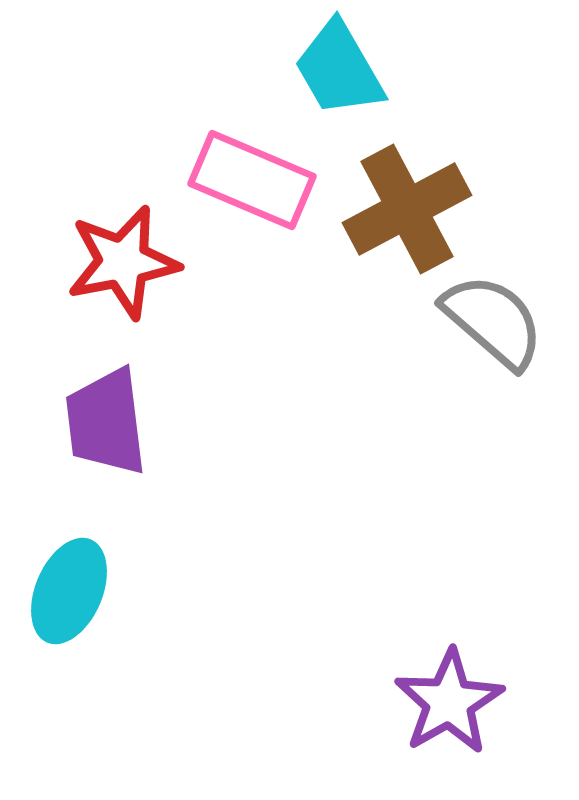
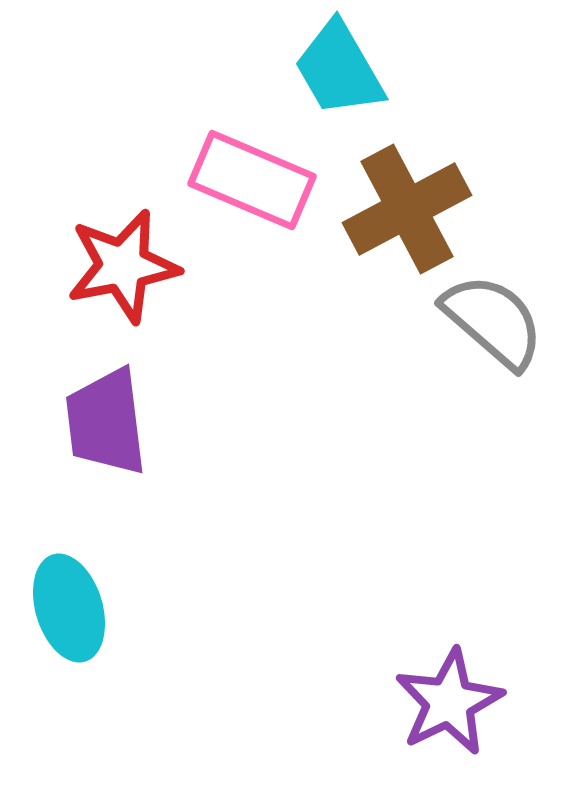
red star: moved 4 px down
cyan ellipse: moved 17 px down; rotated 40 degrees counterclockwise
purple star: rotated 4 degrees clockwise
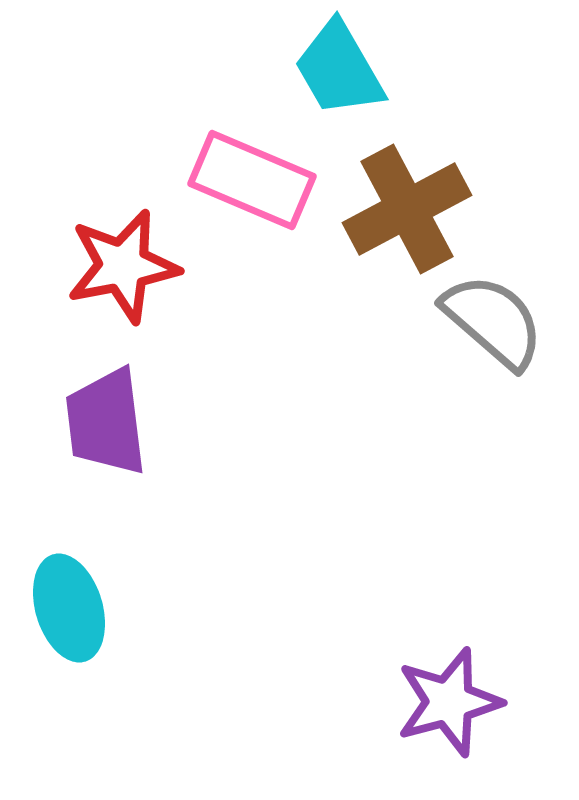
purple star: rotated 11 degrees clockwise
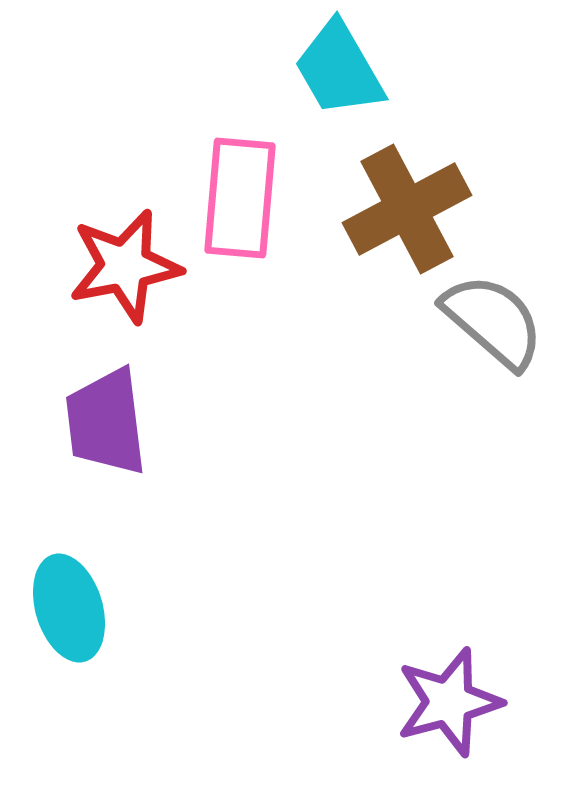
pink rectangle: moved 12 px left, 18 px down; rotated 72 degrees clockwise
red star: moved 2 px right
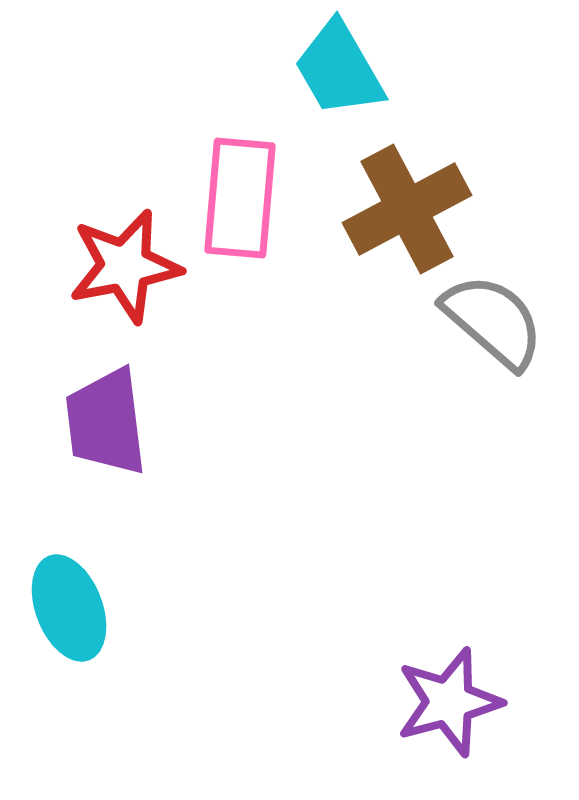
cyan ellipse: rotated 4 degrees counterclockwise
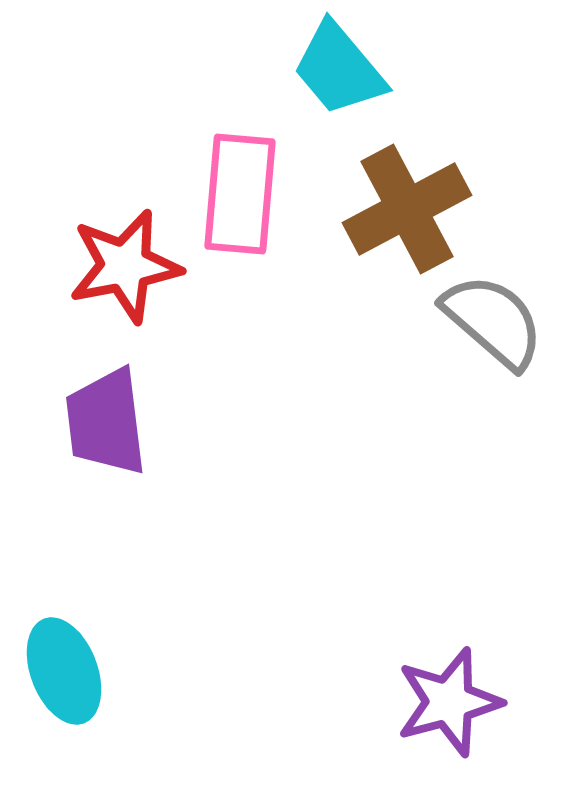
cyan trapezoid: rotated 10 degrees counterclockwise
pink rectangle: moved 4 px up
cyan ellipse: moved 5 px left, 63 px down
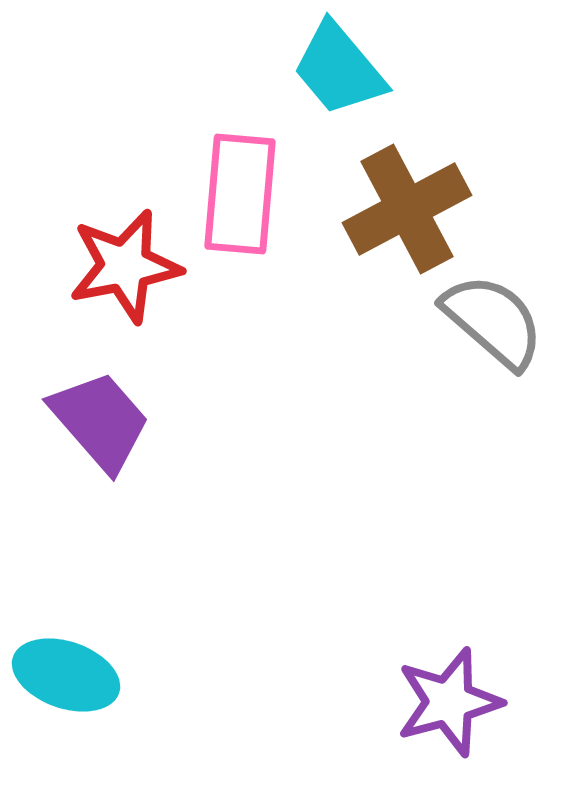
purple trapezoid: moved 6 px left, 1 px up; rotated 146 degrees clockwise
cyan ellipse: moved 2 px right, 4 px down; rotated 50 degrees counterclockwise
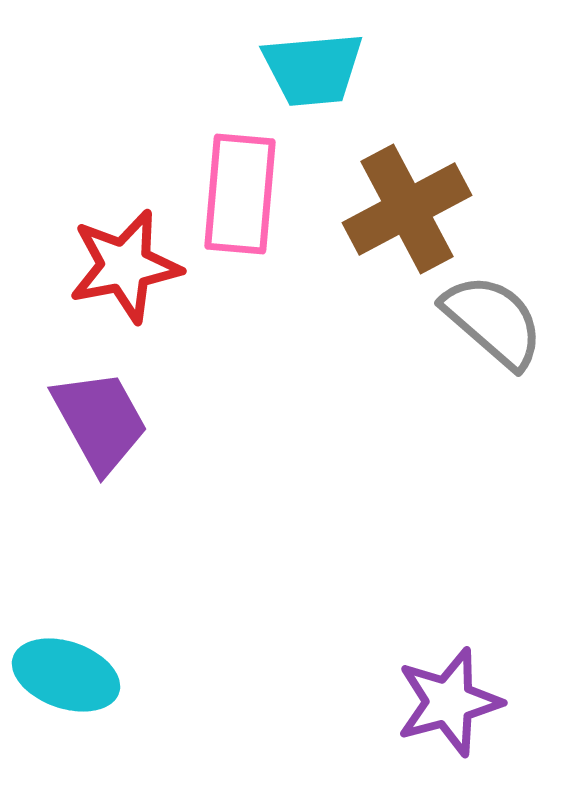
cyan trapezoid: moved 26 px left; rotated 55 degrees counterclockwise
purple trapezoid: rotated 12 degrees clockwise
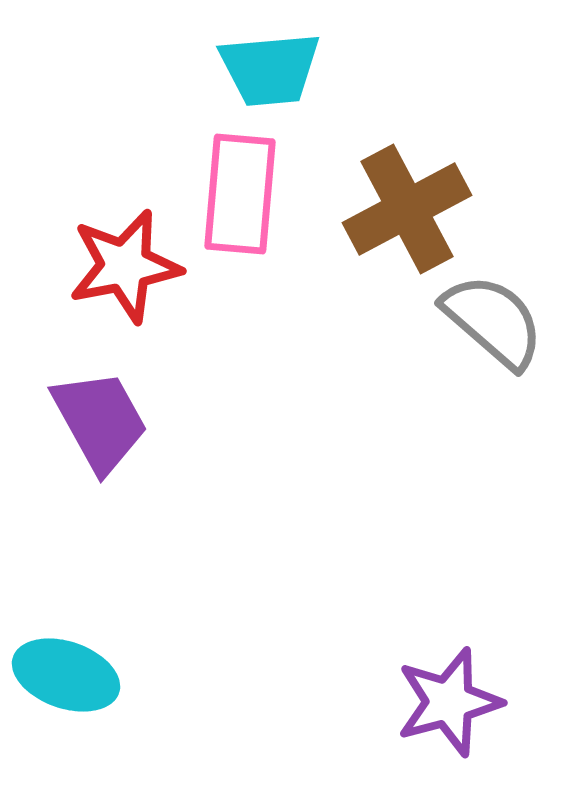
cyan trapezoid: moved 43 px left
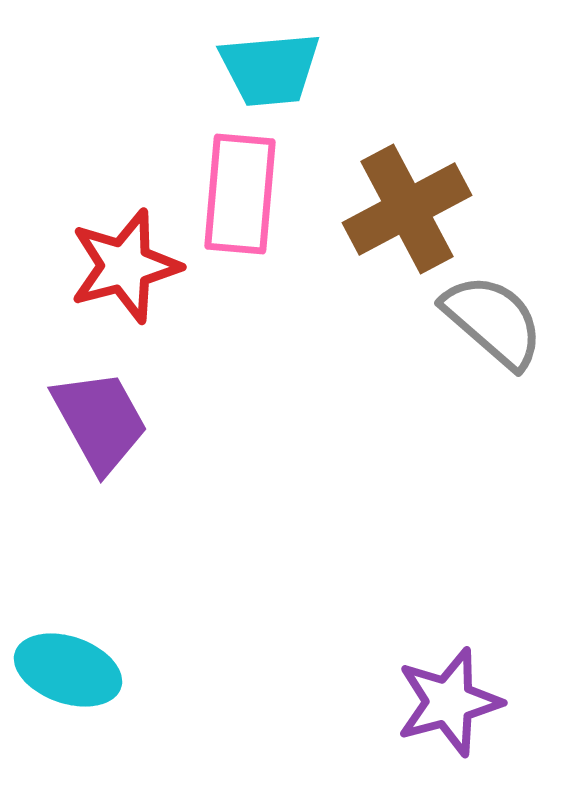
red star: rotated 4 degrees counterclockwise
cyan ellipse: moved 2 px right, 5 px up
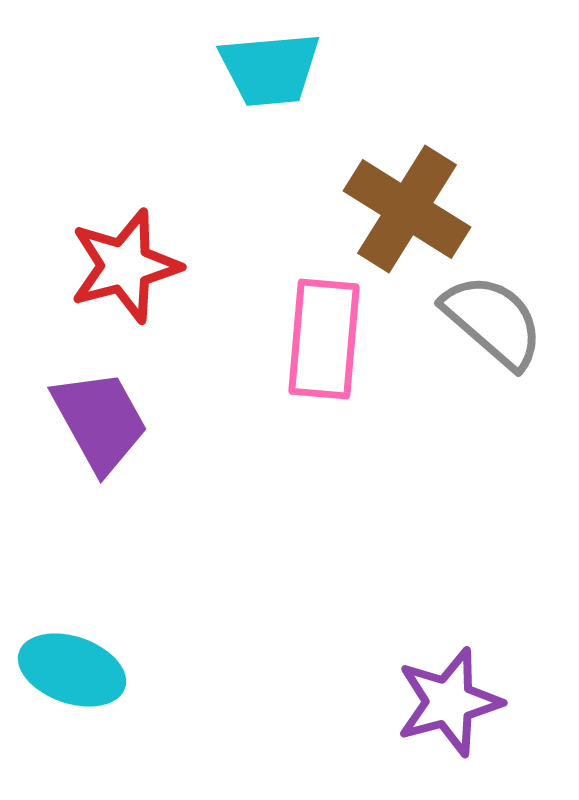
pink rectangle: moved 84 px right, 145 px down
brown cross: rotated 30 degrees counterclockwise
cyan ellipse: moved 4 px right
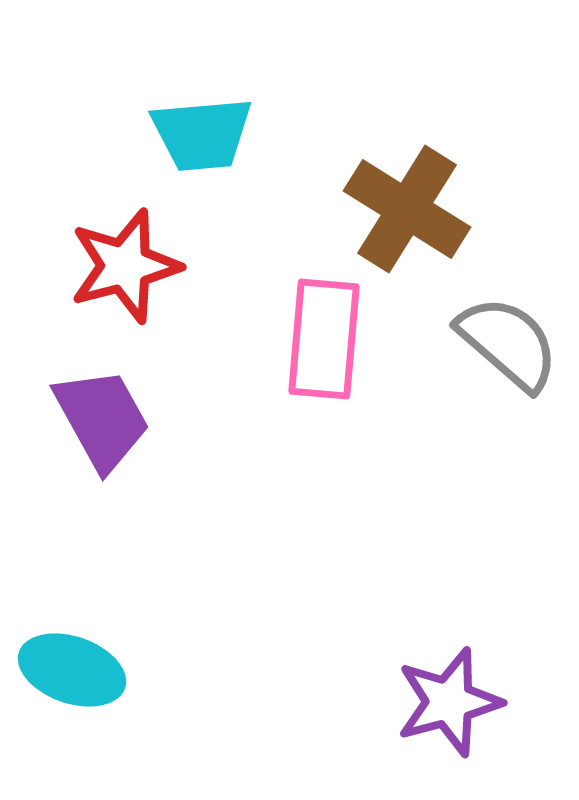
cyan trapezoid: moved 68 px left, 65 px down
gray semicircle: moved 15 px right, 22 px down
purple trapezoid: moved 2 px right, 2 px up
